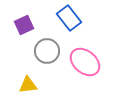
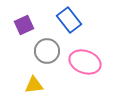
blue rectangle: moved 2 px down
pink ellipse: rotated 20 degrees counterclockwise
yellow triangle: moved 6 px right
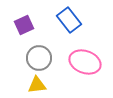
gray circle: moved 8 px left, 7 px down
yellow triangle: moved 3 px right
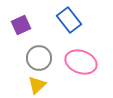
purple square: moved 3 px left
pink ellipse: moved 4 px left
yellow triangle: rotated 36 degrees counterclockwise
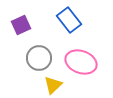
yellow triangle: moved 16 px right
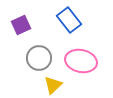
pink ellipse: moved 1 px up; rotated 8 degrees counterclockwise
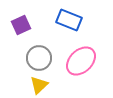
blue rectangle: rotated 30 degrees counterclockwise
pink ellipse: rotated 56 degrees counterclockwise
yellow triangle: moved 14 px left
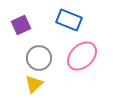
pink ellipse: moved 1 px right, 5 px up
yellow triangle: moved 5 px left, 1 px up
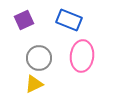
purple square: moved 3 px right, 5 px up
pink ellipse: rotated 40 degrees counterclockwise
yellow triangle: rotated 18 degrees clockwise
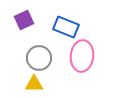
blue rectangle: moved 3 px left, 7 px down
yellow triangle: rotated 24 degrees clockwise
